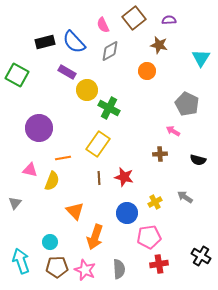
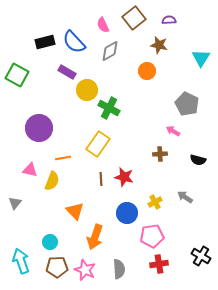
brown line: moved 2 px right, 1 px down
pink pentagon: moved 3 px right, 1 px up
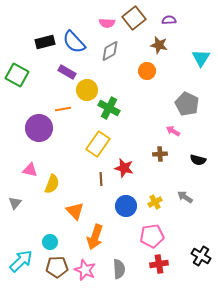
pink semicircle: moved 4 px right, 2 px up; rotated 63 degrees counterclockwise
orange line: moved 49 px up
red star: moved 9 px up
yellow semicircle: moved 3 px down
blue circle: moved 1 px left, 7 px up
cyan arrow: rotated 65 degrees clockwise
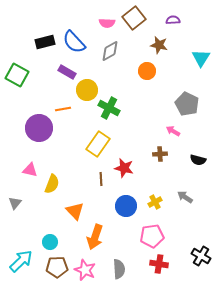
purple semicircle: moved 4 px right
red cross: rotated 18 degrees clockwise
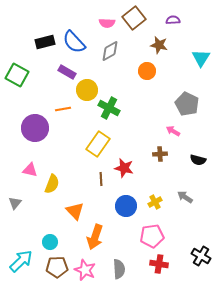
purple circle: moved 4 px left
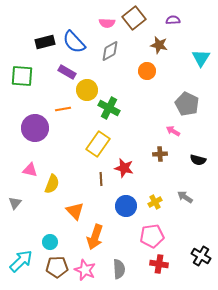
green square: moved 5 px right, 1 px down; rotated 25 degrees counterclockwise
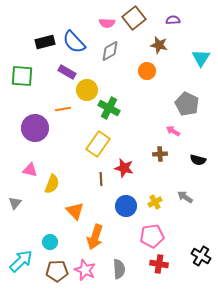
brown pentagon: moved 4 px down
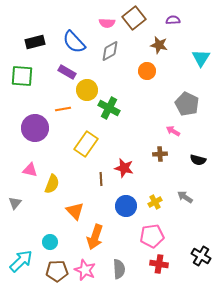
black rectangle: moved 10 px left
yellow rectangle: moved 12 px left
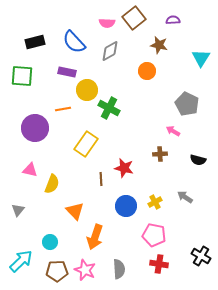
purple rectangle: rotated 18 degrees counterclockwise
gray triangle: moved 3 px right, 7 px down
pink pentagon: moved 2 px right, 1 px up; rotated 20 degrees clockwise
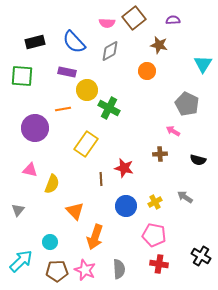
cyan triangle: moved 2 px right, 6 px down
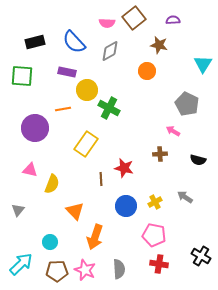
cyan arrow: moved 3 px down
